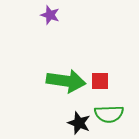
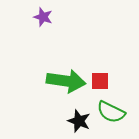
purple star: moved 7 px left, 2 px down
green semicircle: moved 2 px right, 2 px up; rotated 28 degrees clockwise
black star: moved 2 px up
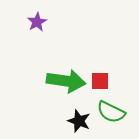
purple star: moved 6 px left, 5 px down; rotated 24 degrees clockwise
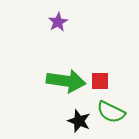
purple star: moved 21 px right
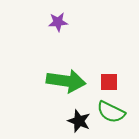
purple star: rotated 24 degrees clockwise
red square: moved 9 px right, 1 px down
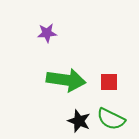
purple star: moved 11 px left, 11 px down
green arrow: moved 1 px up
green semicircle: moved 7 px down
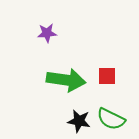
red square: moved 2 px left, 6 px up
black star: rotated 10 degrees counterclockwise
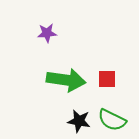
red square: moved 3 px down
green semicircle: moved 1 px right, 1 px down
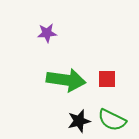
black star: rotated 25 degrees counterclockwise
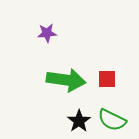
black star: rotated 20 degrees counterclockwise
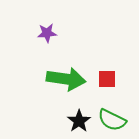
green arrow: moved 1 px up
